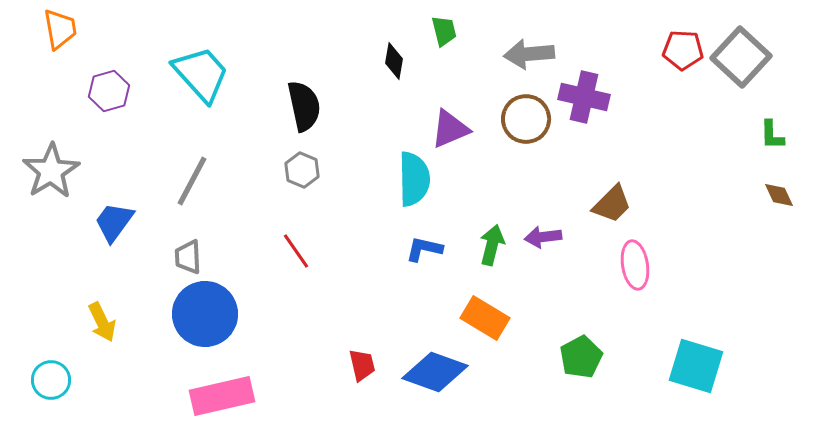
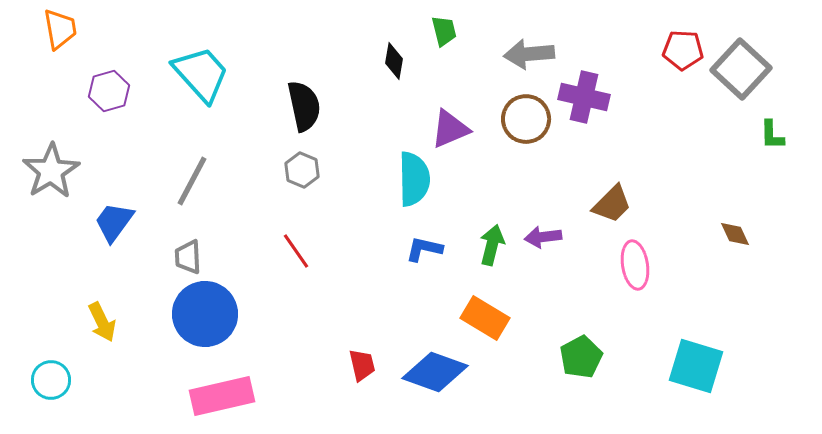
gray square: moved 12 px down
brown diamond: moved 44 px left, 39 px down
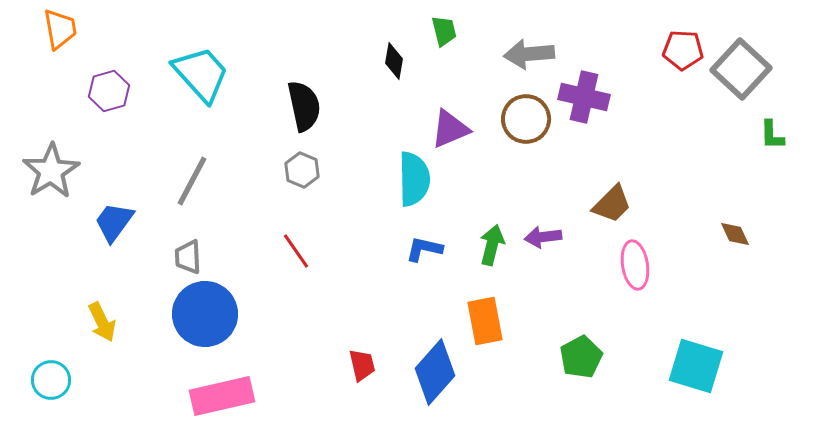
orange rectangle: moved 3 px down; rotated 48 degrees clockwise
blue diamond: rotated 68 degrees counterclockwise
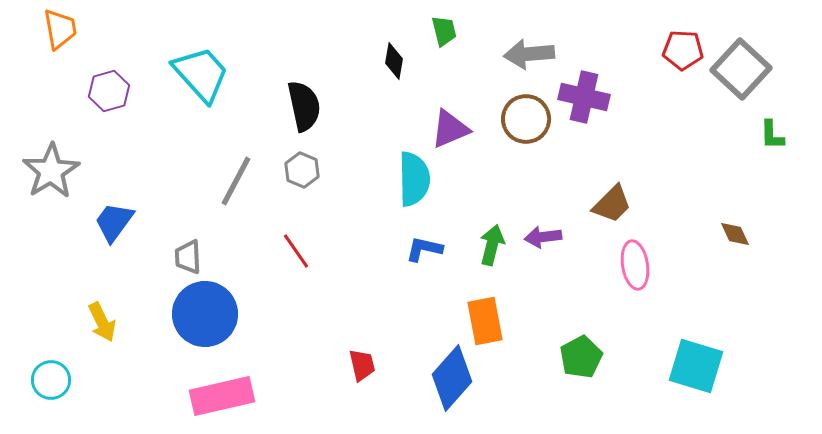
gray line: moved 44 px right
blue diamond: moved 17 px right, 6 px down
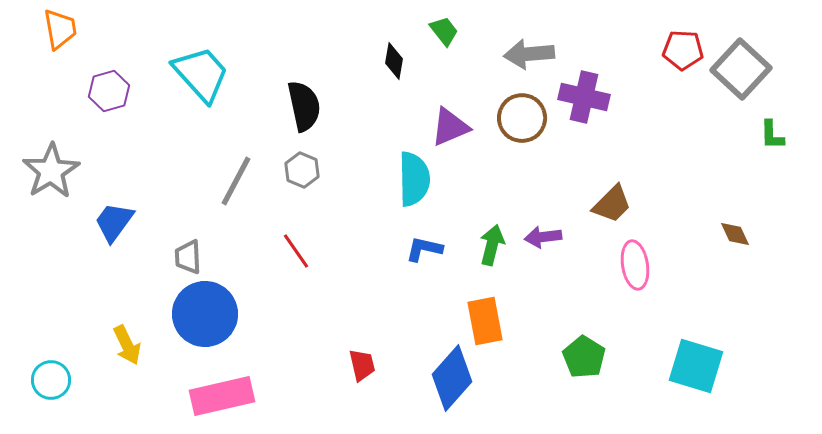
green trapezoid: rotated 24 degrees counterclockwise
brown circle: moved 4 px left, 1 px up
purple triangle: moved 2 px up
yellow arrow: moved 25 px right, 23 px down
green pentagon: moved 3 px right; rotated 12 degrees counterclockwise
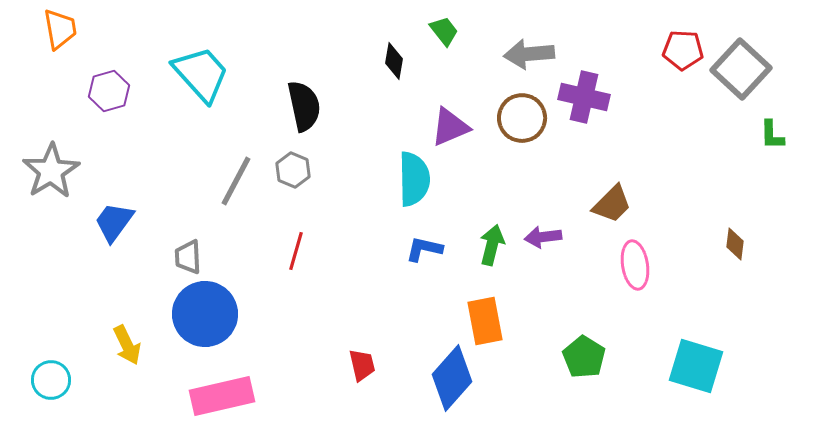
gray hexagon: moved 9 px left
brown diamond: moved 10 px down; rotated 32 degrees clockwise
red line: rotated 51 degrees clockwise
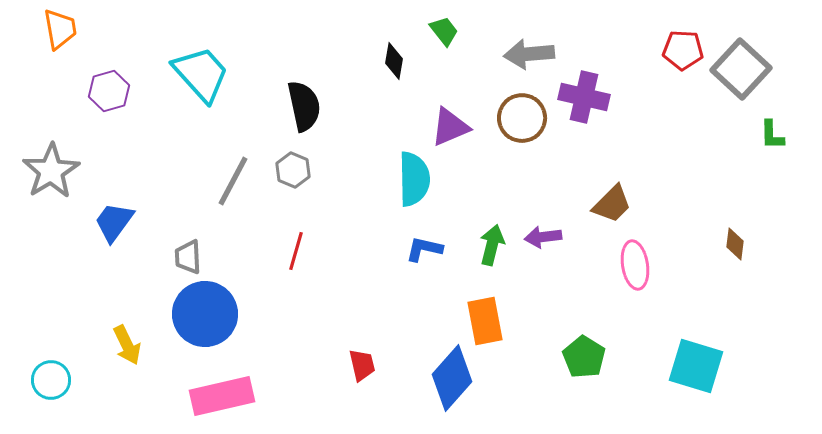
gray line: moved 3 px left
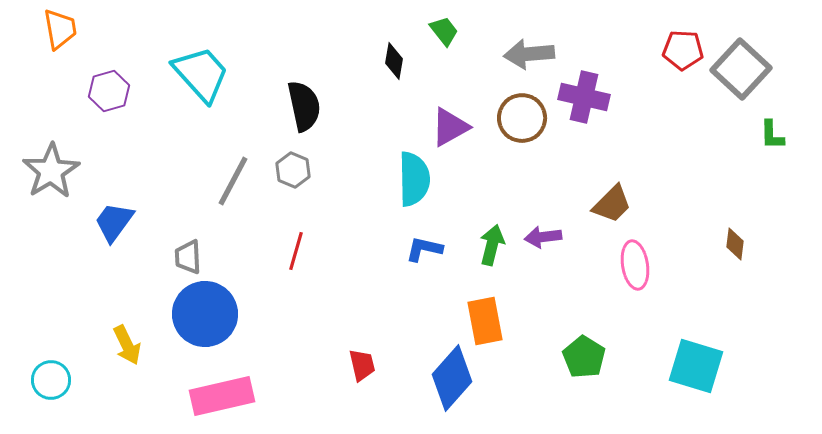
purple triangle: rotated 6 degrees counterclockwise
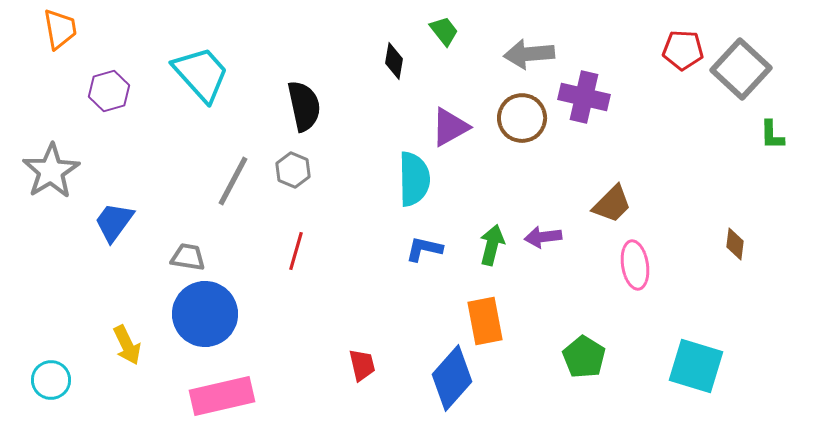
gray trapezoid: rotated 102 degrees clockwise
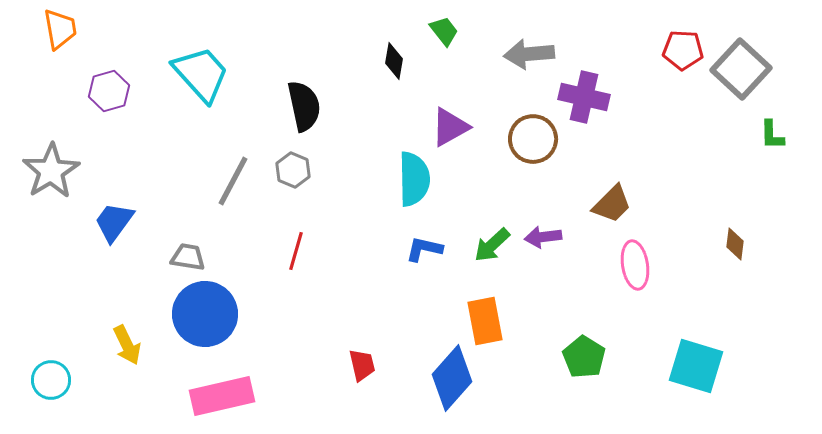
brown circle: moved 11 px right, 21 px down
green arrow: rotated 147 degrees counterclockwise
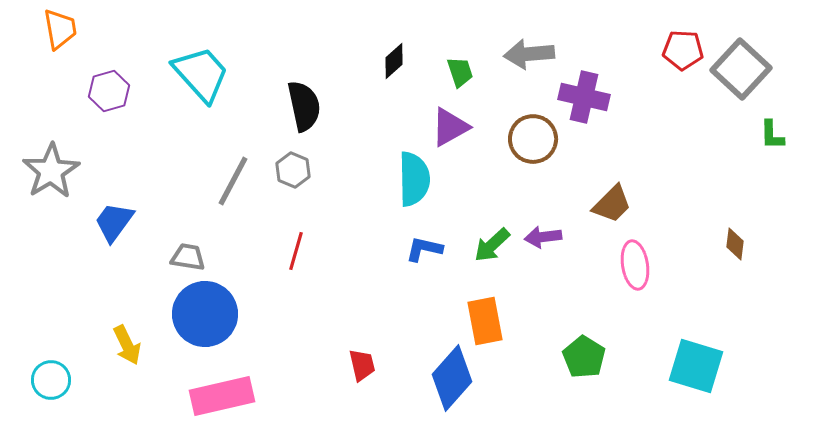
green trapezoid: moved 16 px right, 41 px down; rotated 20 degrees clockwise
black diamond: rotated 39 degrees clockwise
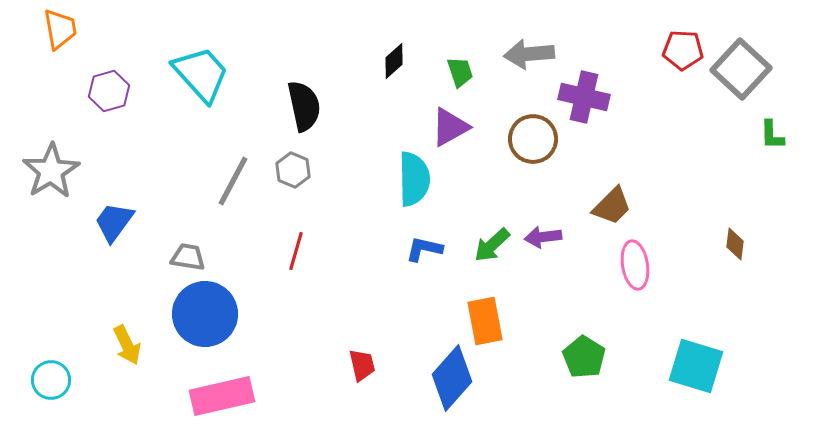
brown trapezoid: moved 2 px down
